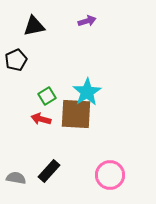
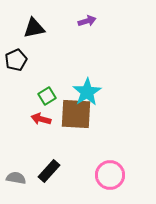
black triangle: moved 2 px down
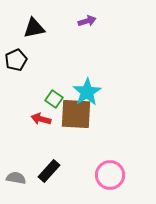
green square: moved 7 px right, 3 px down; rotated 24 degrees counterclockwise
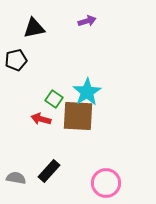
black pentagon: rotated 10 degrees clockwise
brown square: moved 2 px right, 2 px down
pink circle: moved 4 px left, 8 px down
